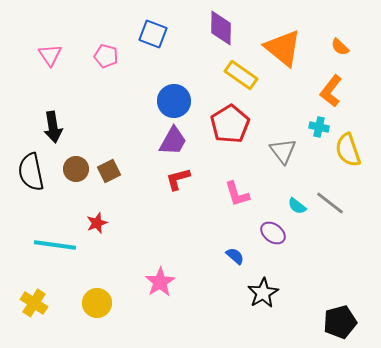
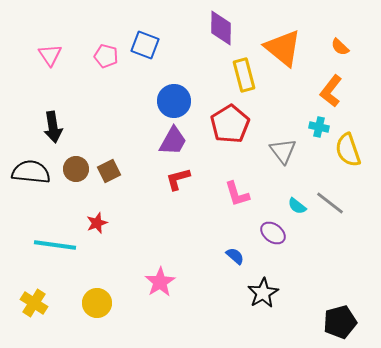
blue square: moved 8 px left, 11 px down
yellow rectangle: moved 3 px right; rotated 40 degrees clockwise
black semicircle: rotated 108 degrees clockwise
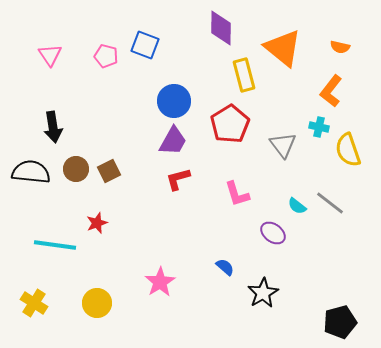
orange semicircle: rotated 30 degrees counterclockwise
gray triangle: moved 6 px up
blue semicircle: moved 10 px left, 11 px down
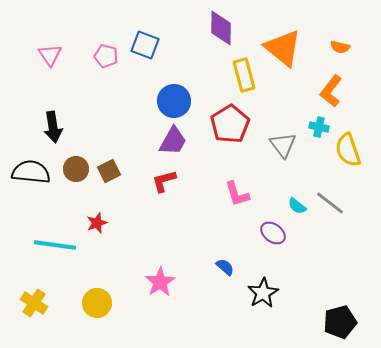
red L-shape: moved 14 px left, 2 px down
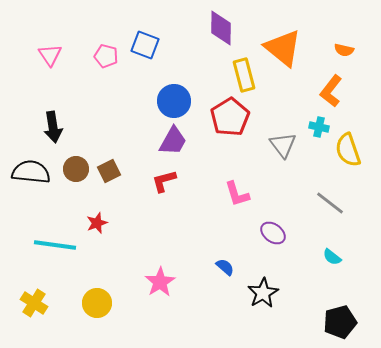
orange semicircle: moved 4 px right, 3 px down
red pentagon: moved 7 px up
cyan semicircle: moved 35 px right, 51 px down
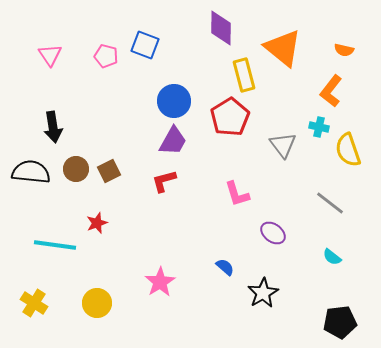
black pentagon: rotated 8 degrees clockwise
